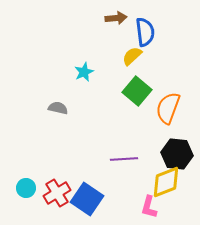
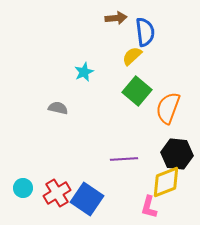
cyan circle: moved 3 px left
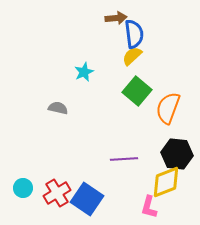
blue semicircle: moved 11 px left, 2 px down
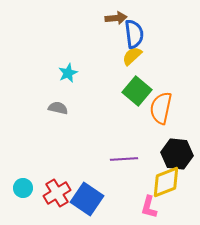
cyan star: moved 16 px left, 1 px down
orange semicircle: moved 7 px left; rotated 8 degrees counterclockwise
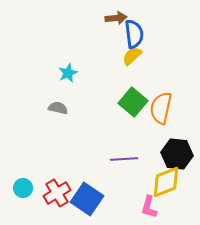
green square: moved 4 px left, 11 px down
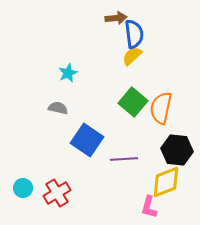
black hexagon: moved 4 px up
blue square: moved 59 px up
